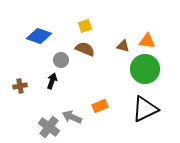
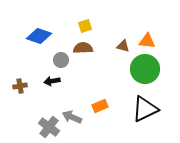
brown semicircle: moved 2 px left, 1 px up; rotated 24 degrees counterclockwise
black arrow: rotated 119 degrees counterclockwise
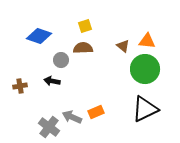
brown triangle: rotated 24 degrees clockwise
black arrow: rotated 21 degrees clockwise
orange rectangle: moved 4 px left, 6 px down
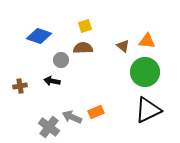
green circle: moved 3 px down
black triangle: moved 3 px right, 1 px down
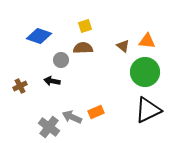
brown cross: rotated 16 degrees counterclockwise
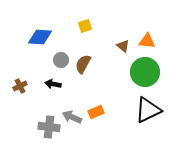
blue diamond: moved 1 px right, 1 px down; rotated 15 degrees counterclockwise
brown semicircle: moved 16 px down; rotated 60 degrees counterclockwise
black arrow: moved 1 px right, 3 px down
gray cross: rotated 30 degrees counterclockwise
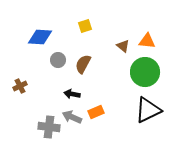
gray circle: moved 3 px left
black arrow: moved 19 px right, 10 px down
